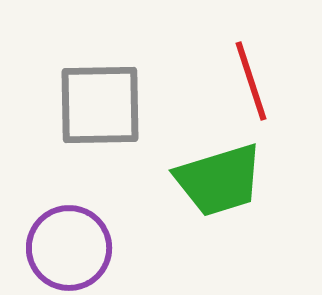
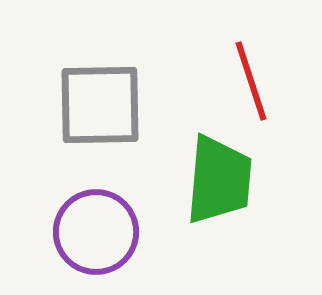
green trapezoid: rotated 68 degrees counterclockwise
purple circle: moved 27 px right, 16 px up
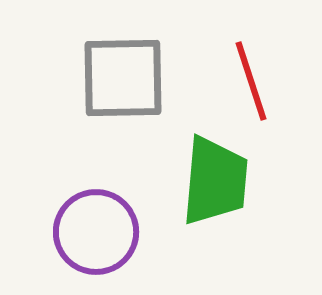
gray square: moved 23 px right, 27 px up
green trapezoid: moved 4 px left, 1 px down
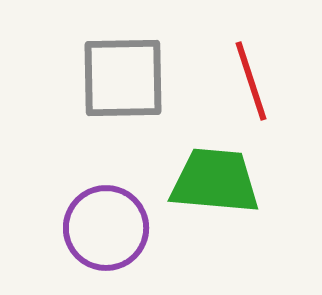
green trapezoid: rotated 90 degrees counterclockwise
purple circle: moved 10 px right, 4 px up
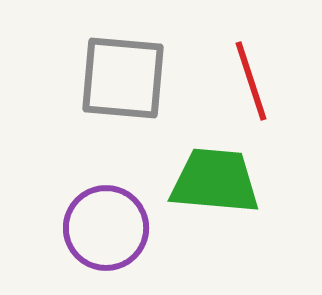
gray square: rotated 6 degrees clockwise
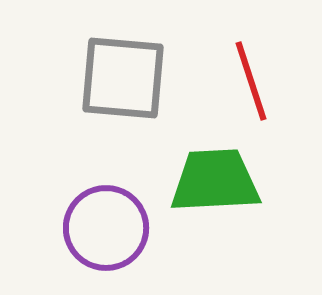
green trapezoid: rotated 8 degrees counterclockwise
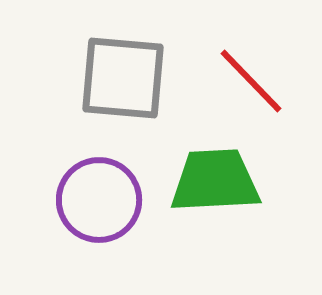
red line: rotated 26 degrees counterclockwise
purple circle: moved 7 px left, 28 px up
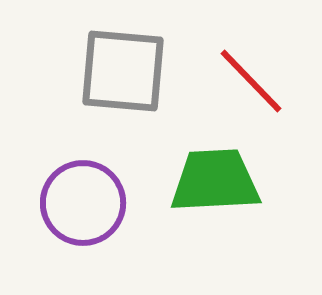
gray square: moved 7 px up
purple circle: moved 16 px left, 3 px down
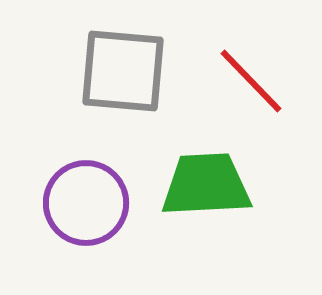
green trapezoid: moved 9 px left, 4 px down
purple circle: moved 3 px right
